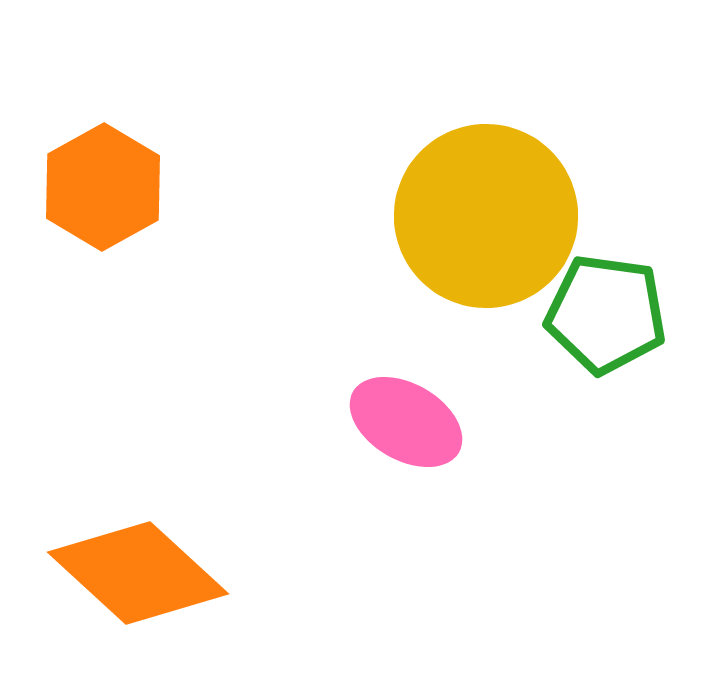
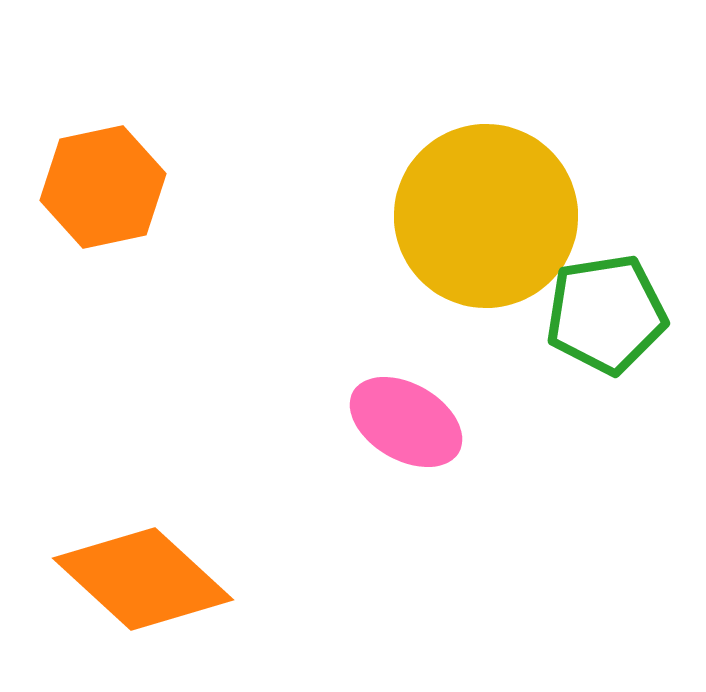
orange hexagon: rotated 17 degrees clockwise
green pentagon: rotated 17 degrees counterclockwise
orange diamond: moved 5 px right, 6 px down
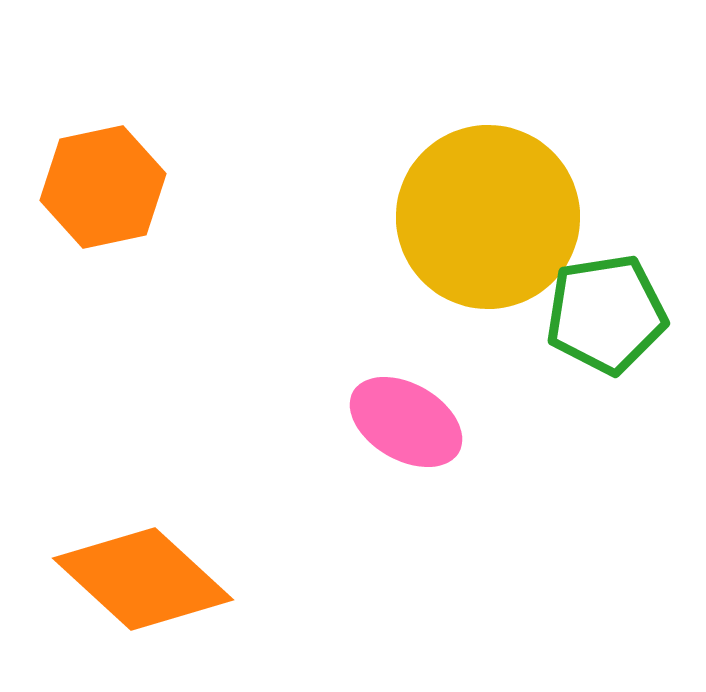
yellow circle: moved 2 px right, 1 px down
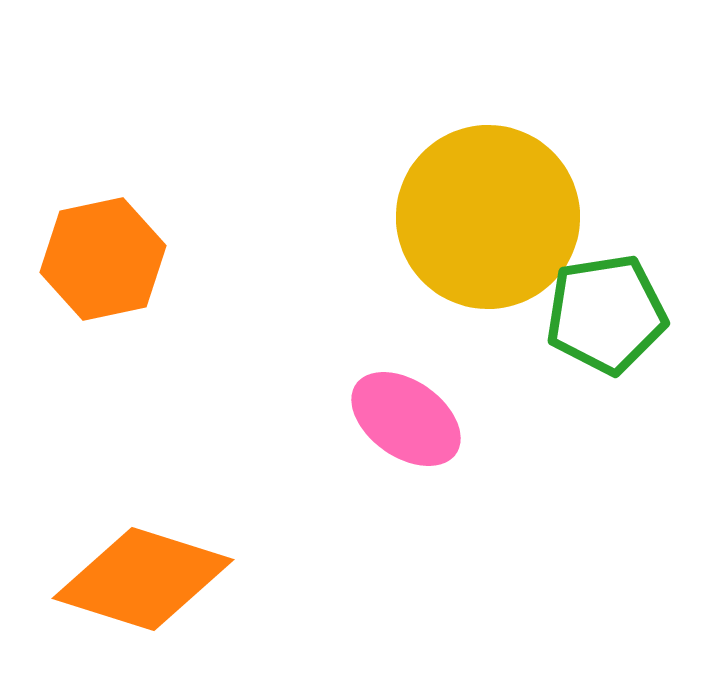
orange hexagon: moved 72 px down
pink ellipse: moved 3 px up; rotated 5 degrees clockwise
orange diamond: rotated 25 degrees counterclockwise
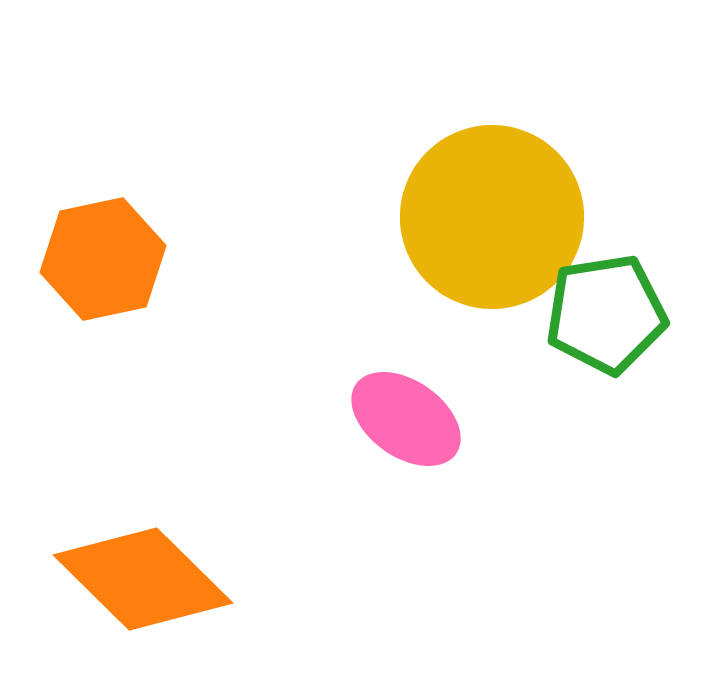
yellow circle: moved 4 px right
orange diamond: rotated 27 degrees clockwise
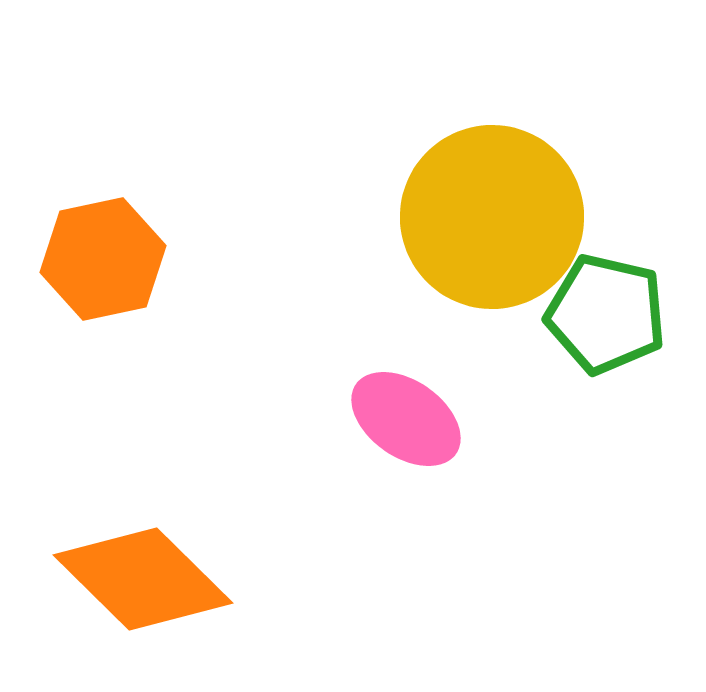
green pentagon: rotated 22 degrees clockwise
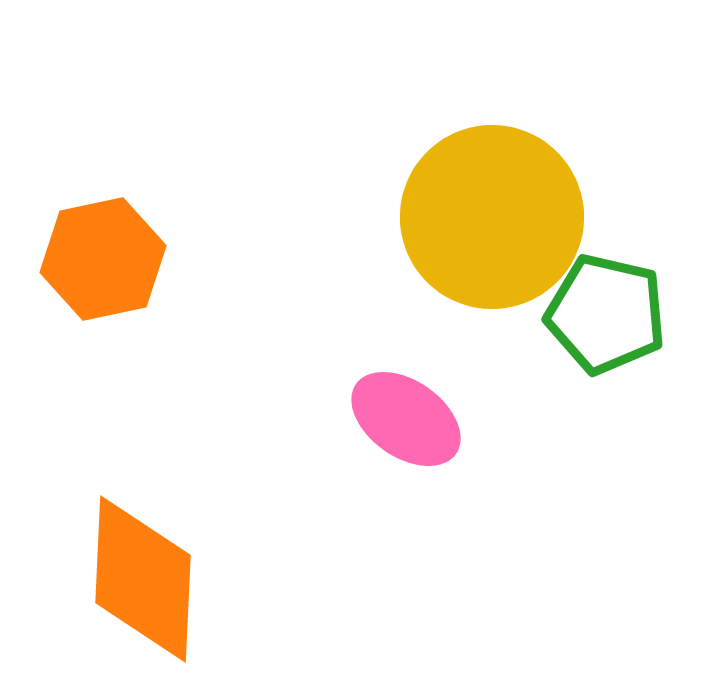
orange diamond: rotated 48 degrees clockwise
